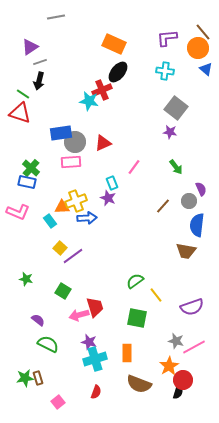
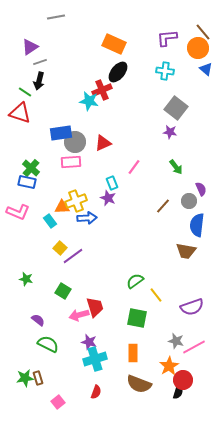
green line at (23, 94): moved 2 px right, 2 px up
orange rectangle at (127, 353): moved 6 px right
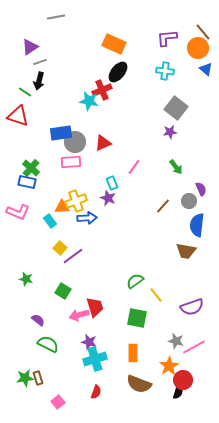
red triangle at (20, 113): moved 2 px left, 3 px down
purple star at (170, 132): rotated 16 degrees counterclockwise
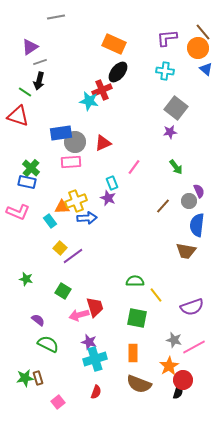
purple semicircle at (201, 189): moved 2 px left, 2 px down
green semicircle at (135, 281): rotated 36 degrees clockwise
gray star at (176, 341): moved 2 px left, 1 px up
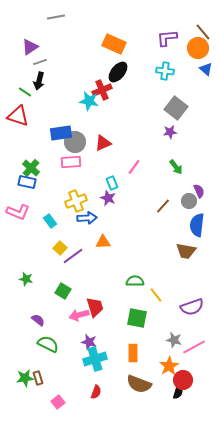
orange triangle at (62, 207): moved 41 px right, 35 px down
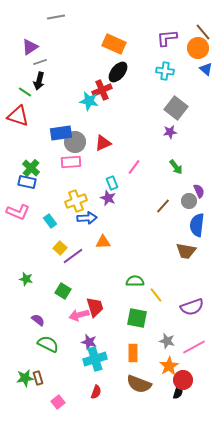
gray star at (174, 340): moved 7 px left, 1 px down
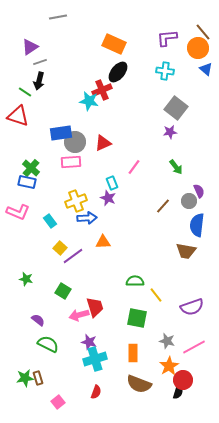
gray line at (56, 17): moved 2 px right
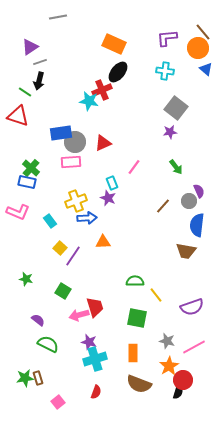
purple line at (73, 256): rotated 20 degrees counterclockwise
